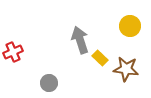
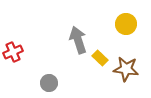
yellow circle: moved 4 px left, 2 px up
gray arrow: moved 2 px left
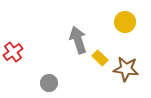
yellow circle: moved 1 px left, 2 px up
red cross: rotated 12 degrees counterclockwise
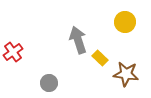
brown star: moved 5 px down
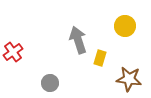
yellow circle: moved 4 px down
yellow rectangle: rotated 63 degrees clockwise
brown star: moved 3 px right, 5 px down
gray circle: moved 1 px right
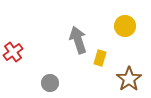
brown star: rotated 30 degrees clockwise
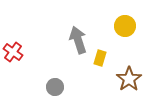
red cross: rotated 18 degrees counterclockwise
gray circle: moved 5 px right, 4 px down
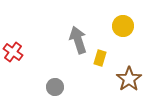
yellow circle: moved 2 px left
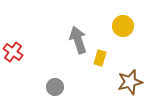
brown star: moved 1 px right, 3 px down; rotated 20 degrees clockwise
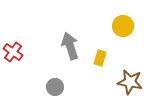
gray arrow: moved 8 px left, 6 px down
brown star: rotated 25 degrees clockwise
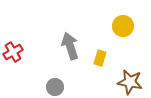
red cross: rotated 24 degrees clockwise
